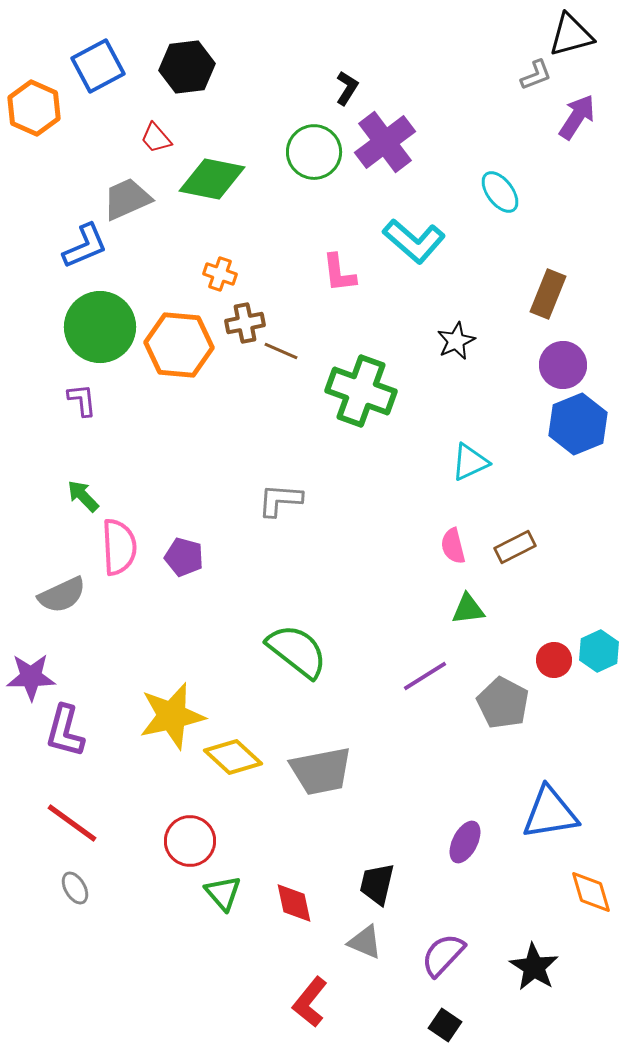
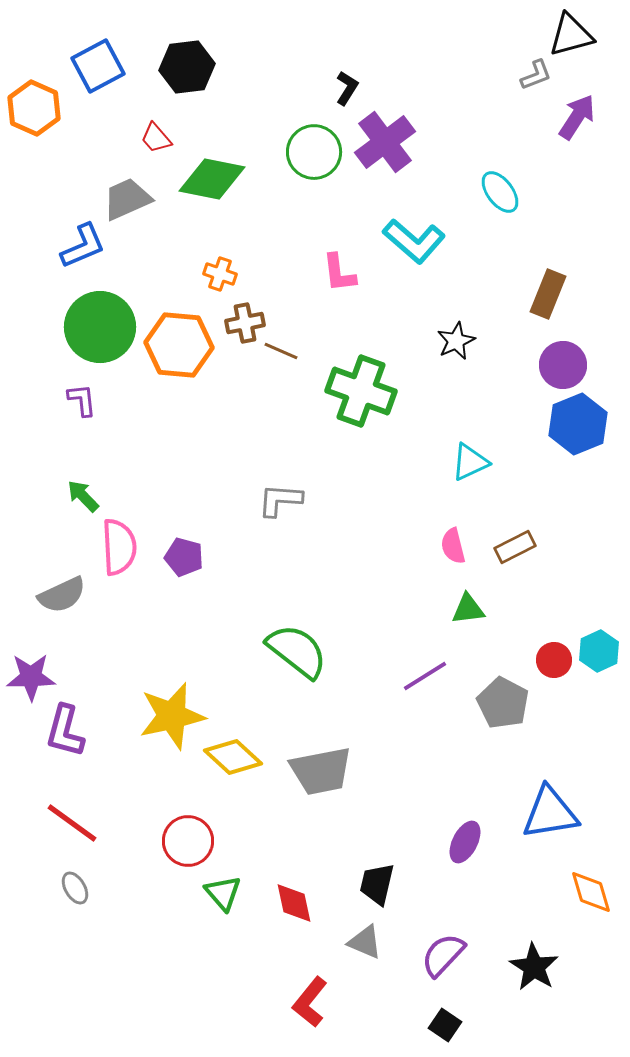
blue L-shape at (85, 246): moved 2 px left
red circle at (190, 841): moved 2 px left
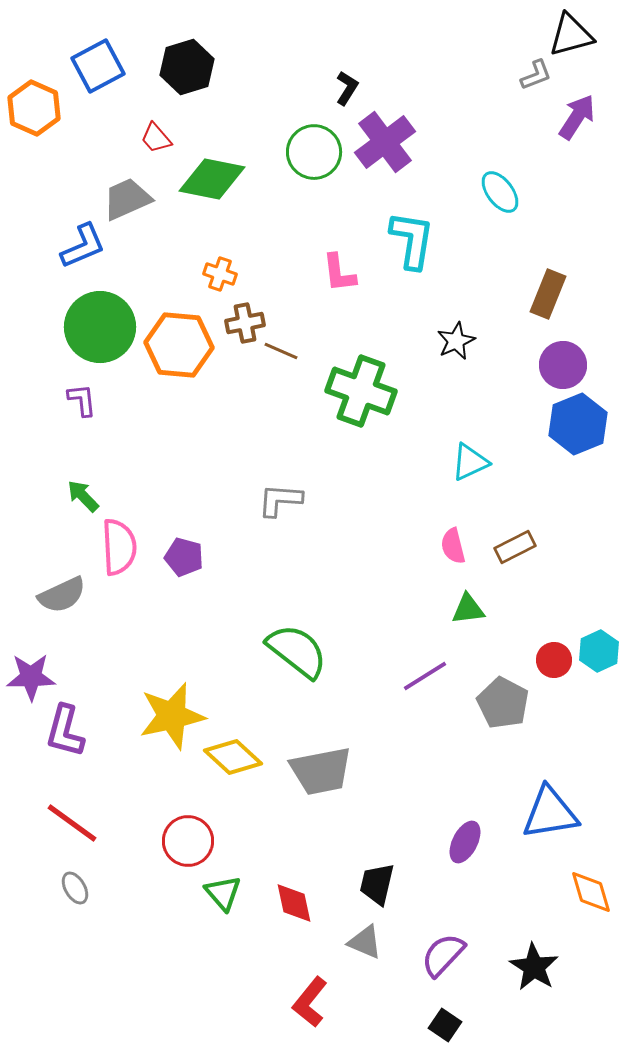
black hexagon at (187, 67): rotated 10 degrees counterclockwise
cyan L-shape at (414, 241): moved 2 px left, 1 px up; rotated 122 degrees counterclockwise
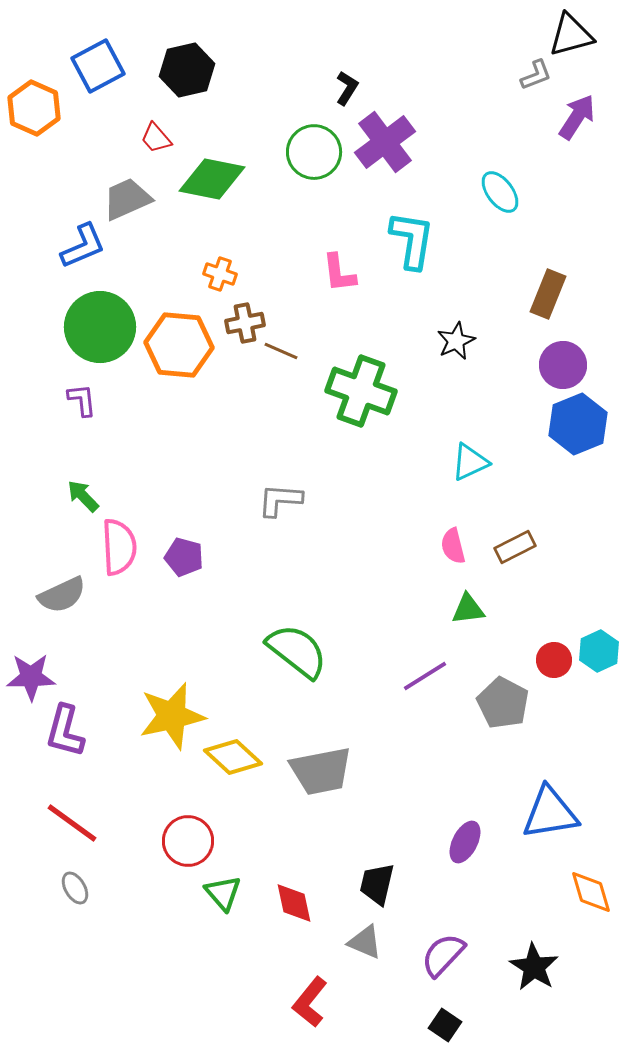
black hexagon at (187, 67): moved 3 px down; rotated 4 degrees clockwise
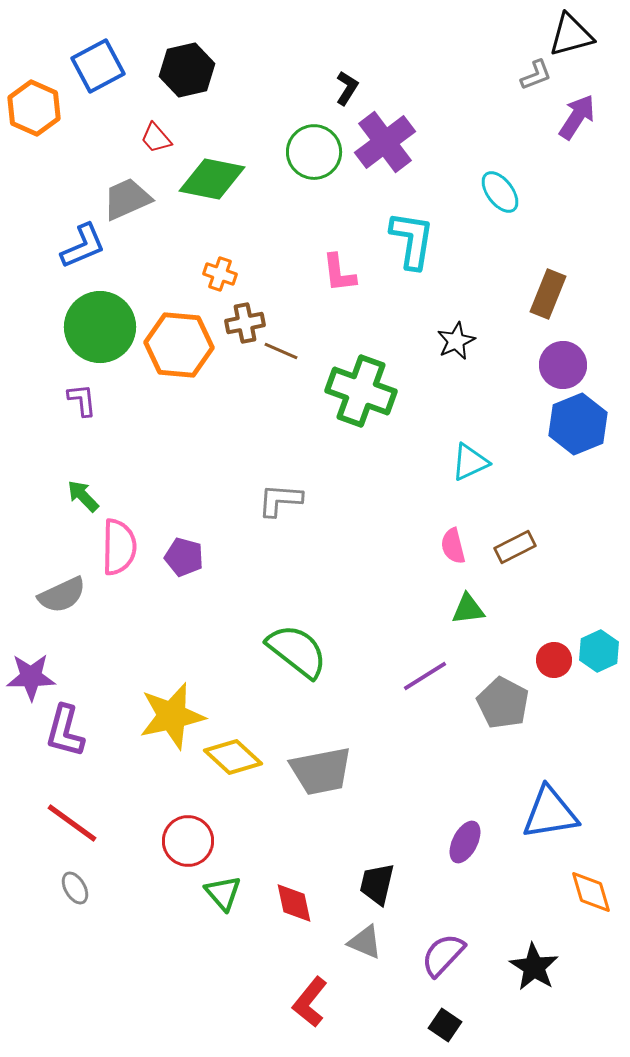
pink semicircle at (119, 547): rotated 4 degrees clockwise
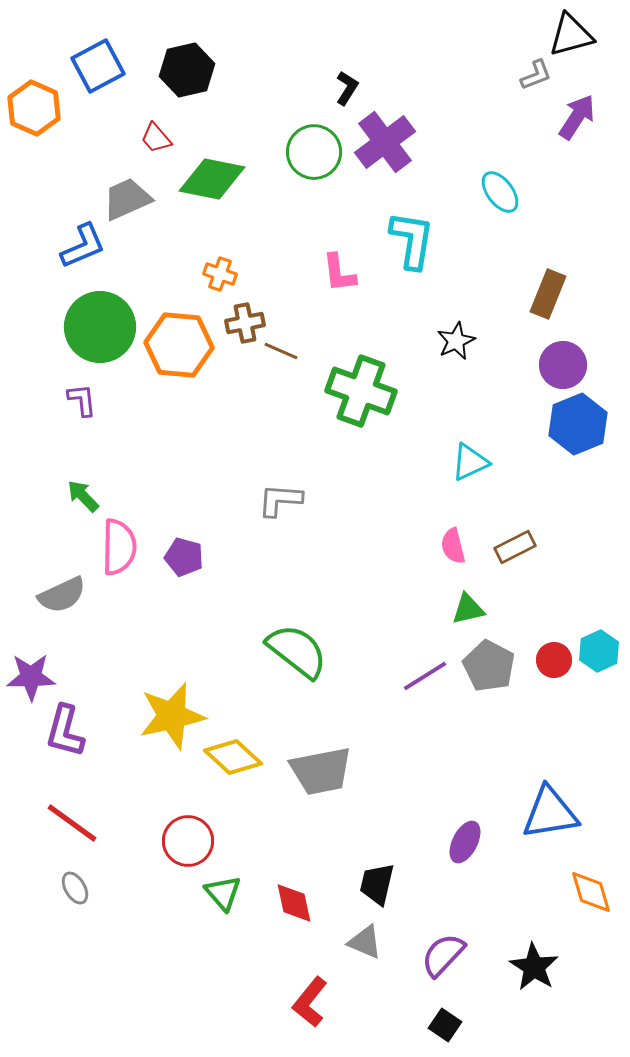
green triangle at (468, 609): rotated 6 degrees counterclockwise
gray pentagon at (503, 703): moved 14 px left, 37 px up
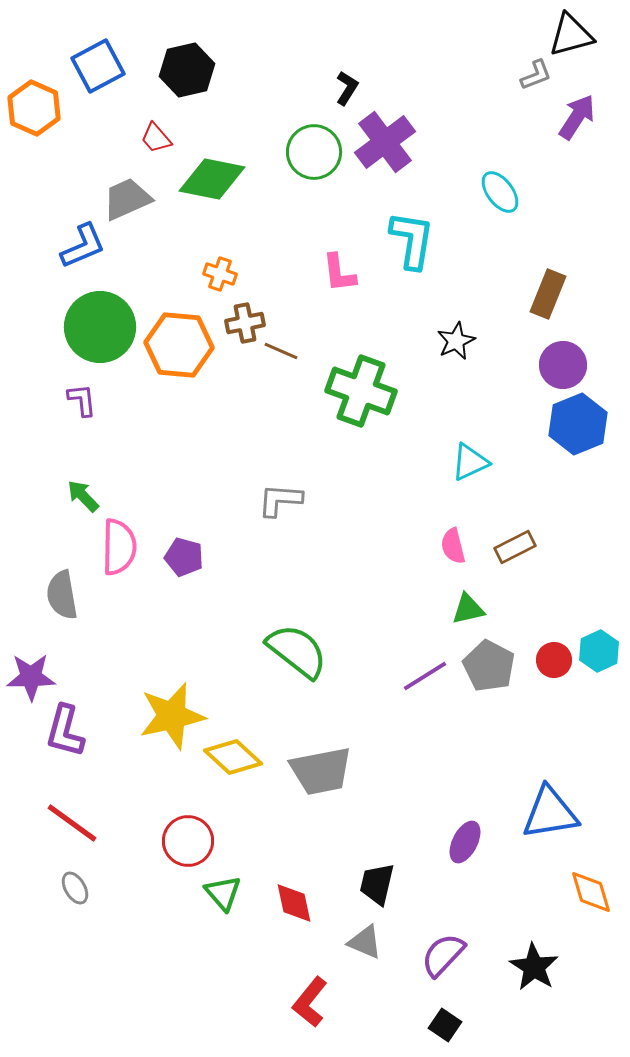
gray semicircle at (62, 595): rotated 105 degrees clockwise
